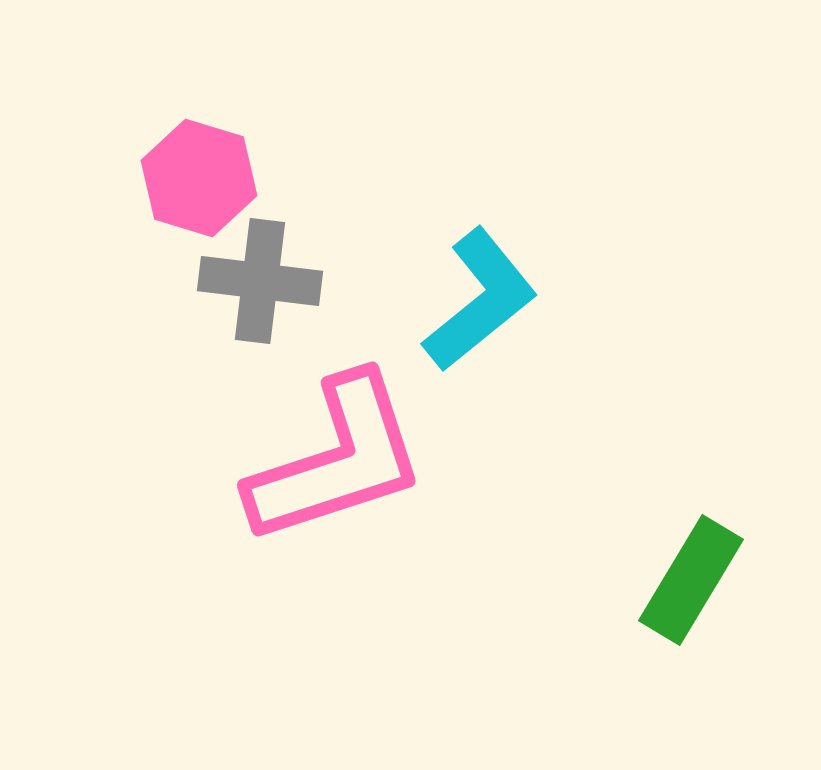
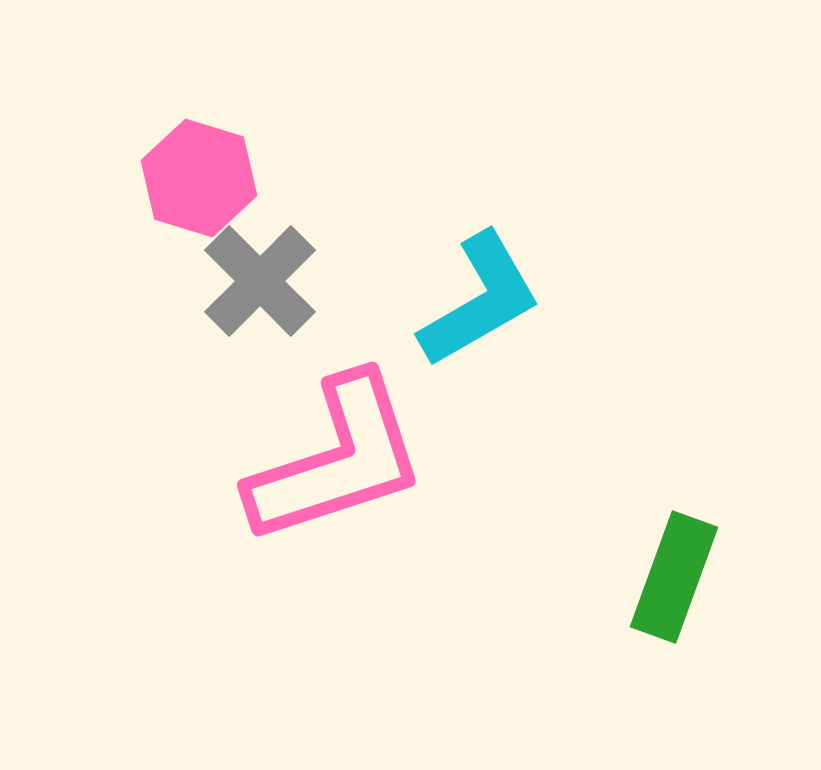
gray cross: rotated 38 degrees clockwise
cyan L-shape: rotated 9 degrees clockwise
green rectangle: moved 17 px left, 3 px up; rotated 11 degrees counterclockwise
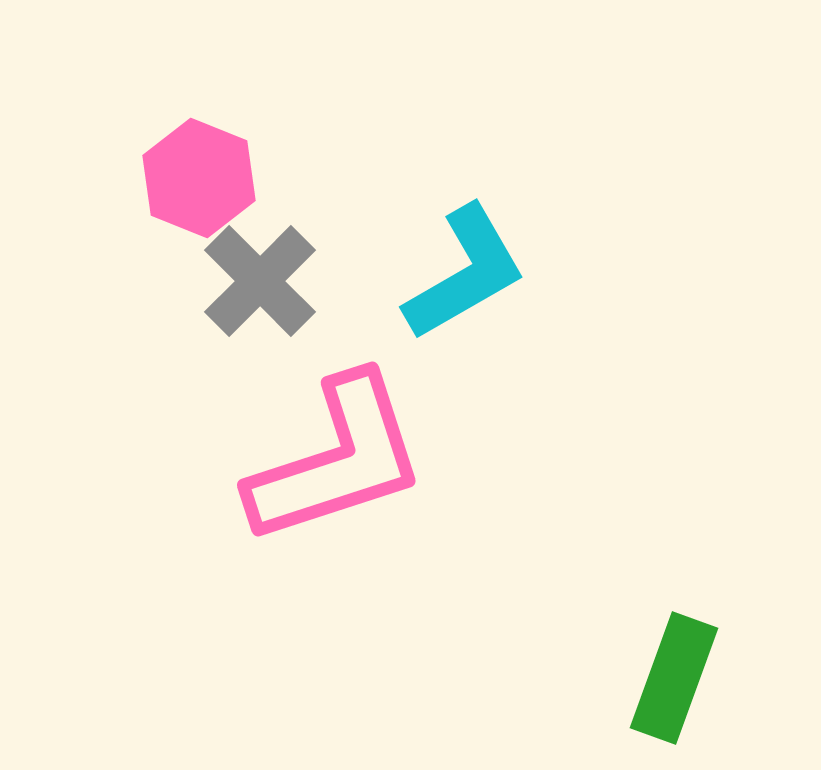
pink hexagon: rotated 5 degrees clockwise
cyan L-shape: moved 15 px left, 27 px up
green rectangle: moved 101 px down
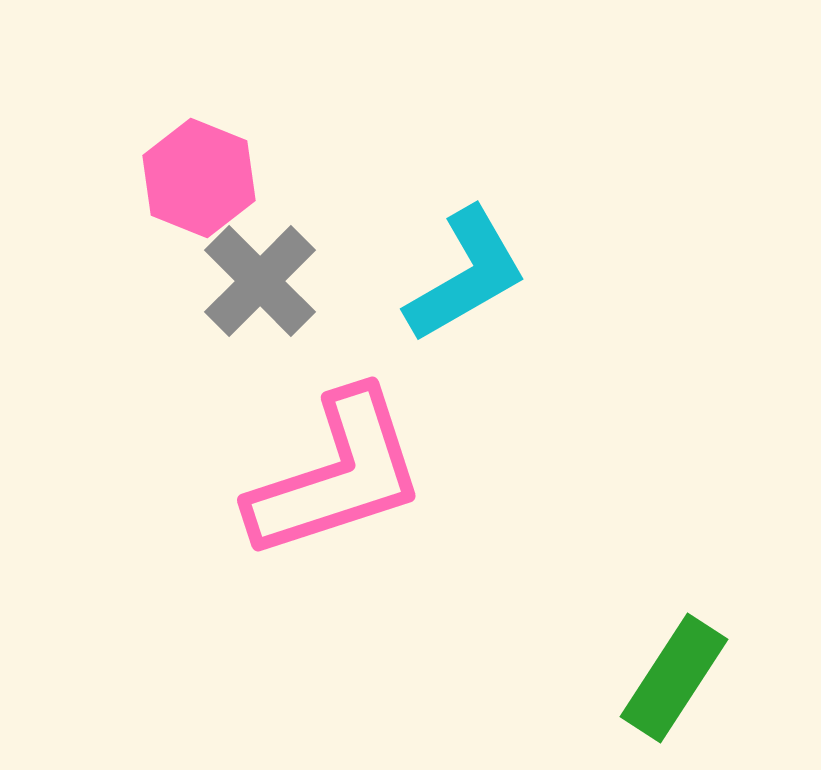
cyan L-shape: moved 1 px right, 2 px down
pink L-shape: moved 15 px down
green rectangle: rotated 13 degrees clockwise
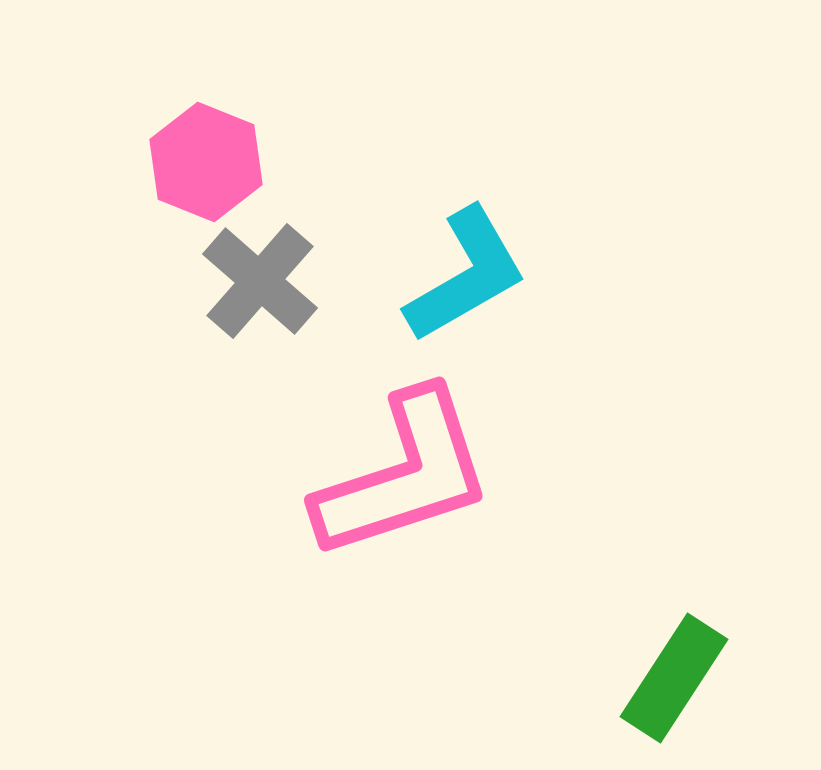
pink hexagon: moved 7 px right, 16 px up
gray cross: rotated 4 degrees counterclockwise
pink L-shape: moved 67 px right
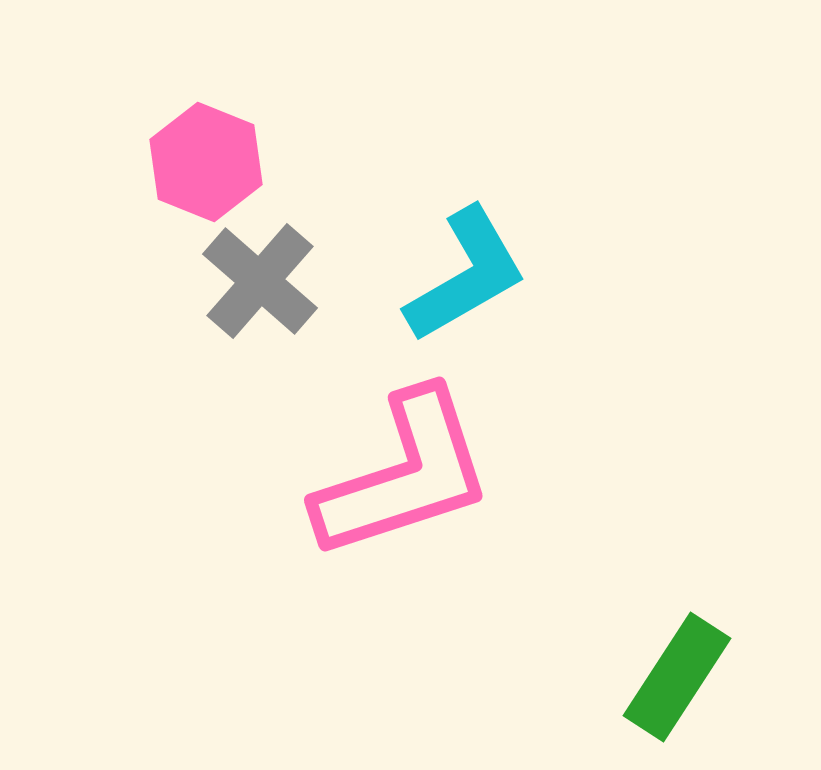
green rectangle: moved 3 px right, 1 px up
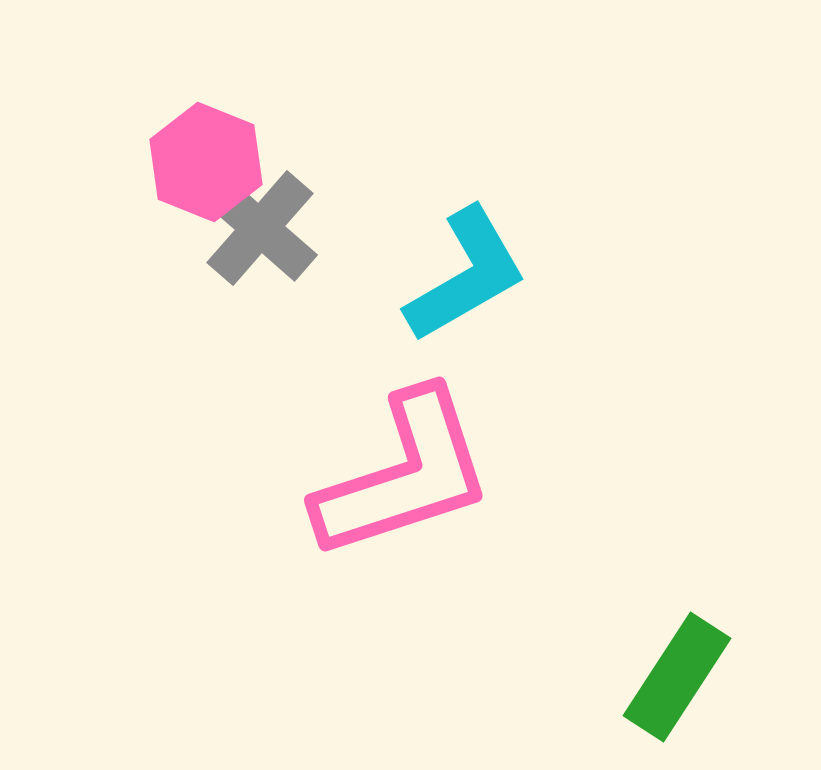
gray cross: moved 53 px up
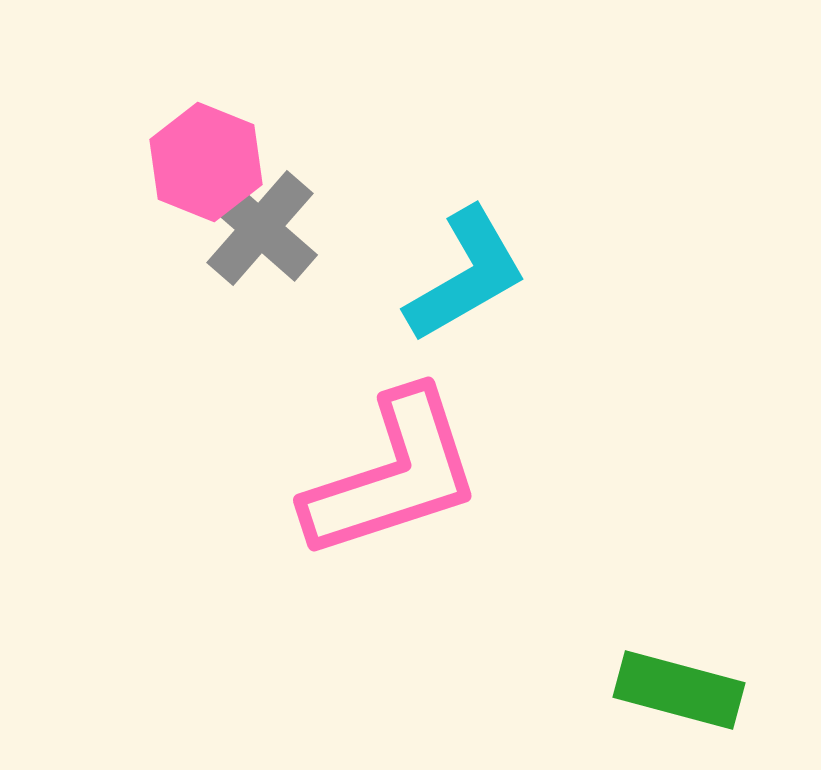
pink L-shape: moved 11 px left
green rectangle: moved 2 px right, 13 px down; rotated 72 degrees clockwise
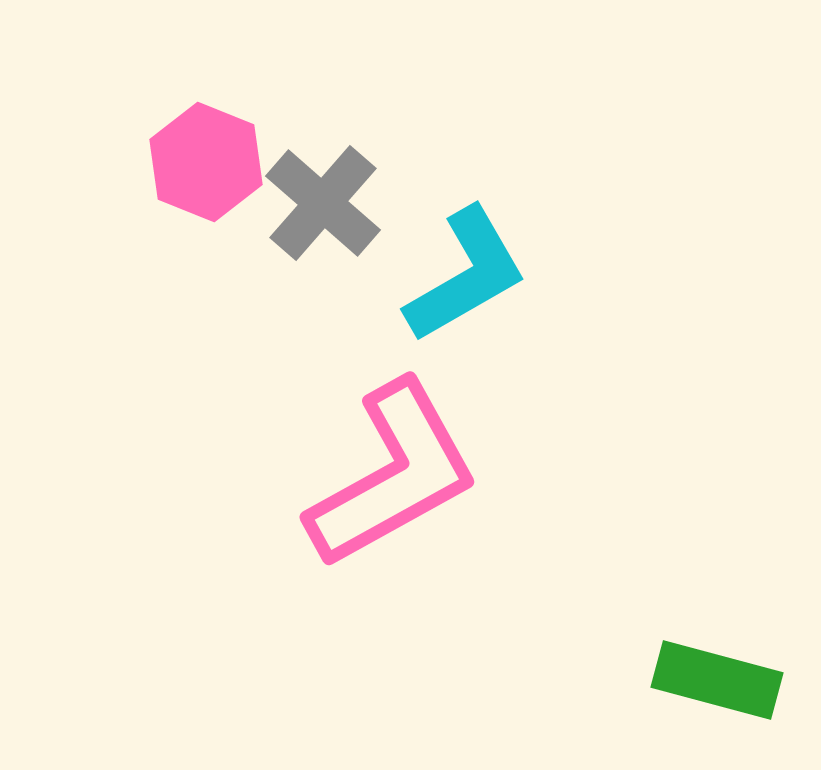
gray cross: moved 63 px right, 25 px up
pink L-shape: rotated 11 degrees counterclockwise
green rectangle: moved 38 px right, 10 px up
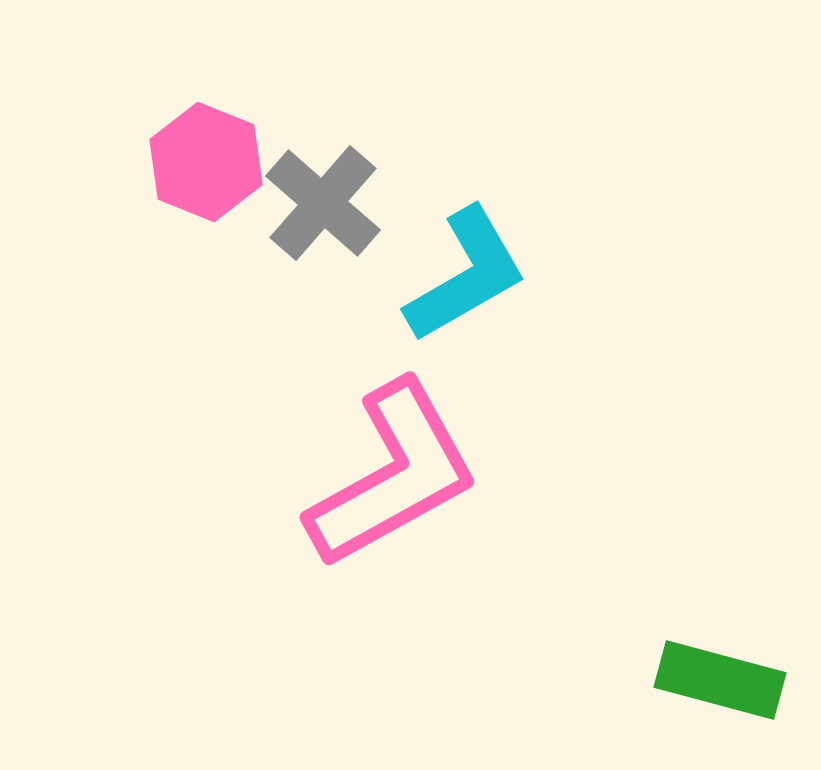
green rectangle: moved 3 px right
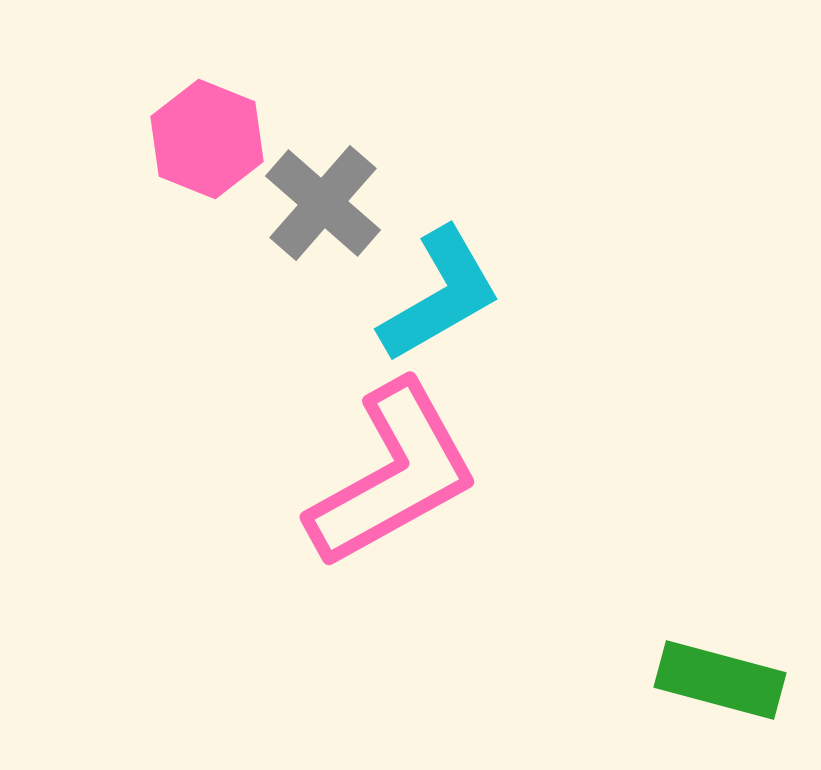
pink hexagon: moved 1 px right, 23 px up
cyan L-shape: moved 26 px left, 20 px down
